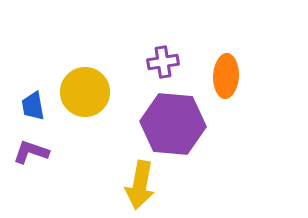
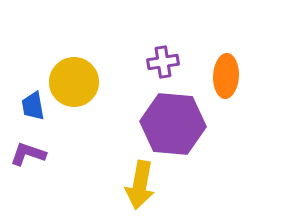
yellow circle: moved 11 px left, 10 px up
purple L-shape: moved 3 px left, 2 px down
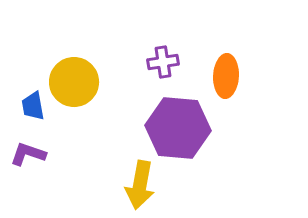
purple hexagon: moved 5 px right, 4 px down
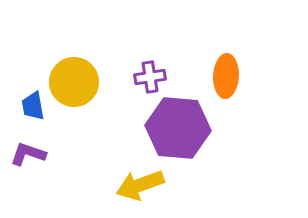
purple cross: moved 13 px left, 15 px down
yellow arrow: rotated 60 degrees clockwise
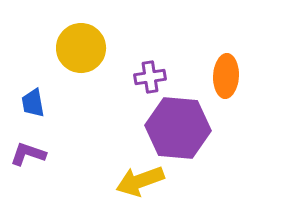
yellow circle: moved 7 px right, 34 px up
blue trapezoid: moved 3 px up
yellow arrow: moved 4 px up
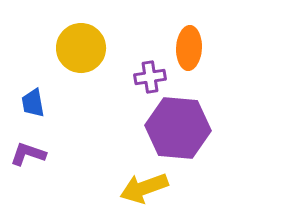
orange ellipse: moved 37 px left, 28 px up
yellow arrow: moved 4 px right, 7 px down
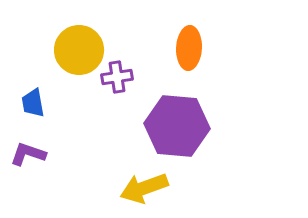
yellow circle: moved 2 px left, 2 px down
purple cross: moved 33 px left
purple hexagon: moved 1 px left, 2 px up
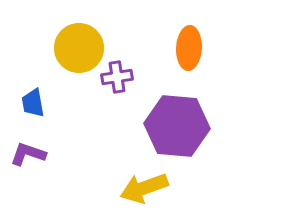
yellow circle: moved 2 px up
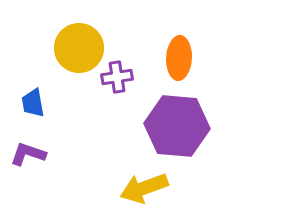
orange ellipse: moved 10 px left, 10 px down
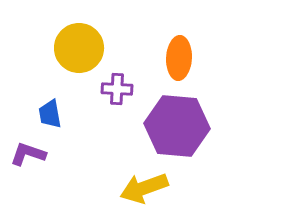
purple cross: moved 12 px down; rotated 12 degrees clockwise
blue trapezoid: moved 17 px right, 11 px down
